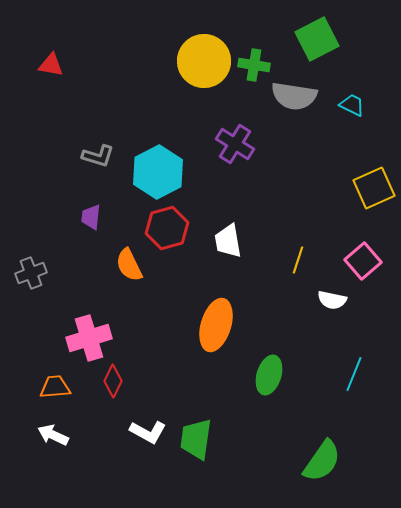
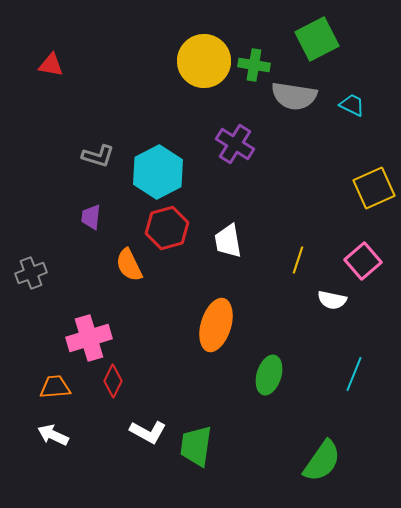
green trapezoid: moved 7 px down
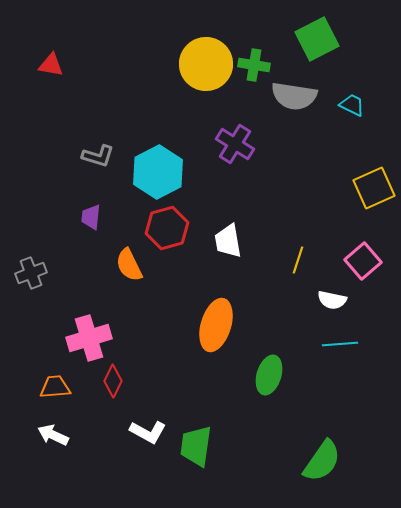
yellow circle: moved 2 px right, 3 px down
cyan line: moved 14 px left, 30 px up; rotated 64 degrees clockwise
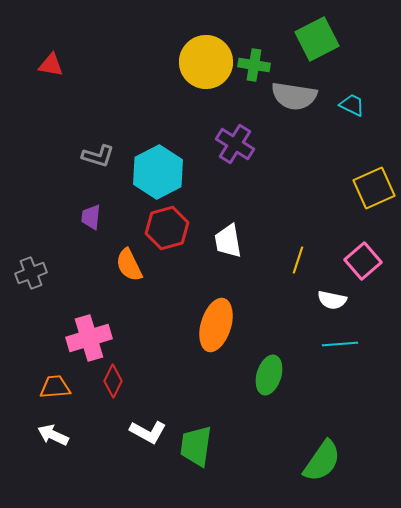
yellow circle: moved 2 px up
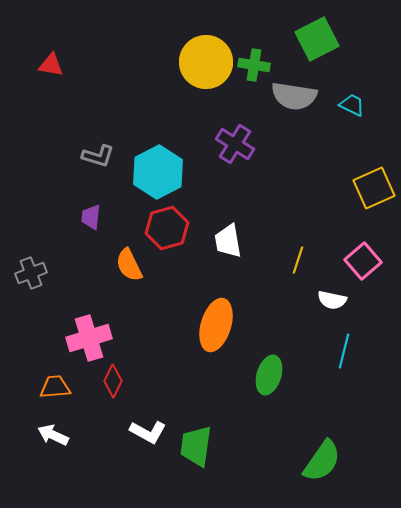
cyan line: moved 4 px right, 7 px down; rotated 72 degrees counterclockwise
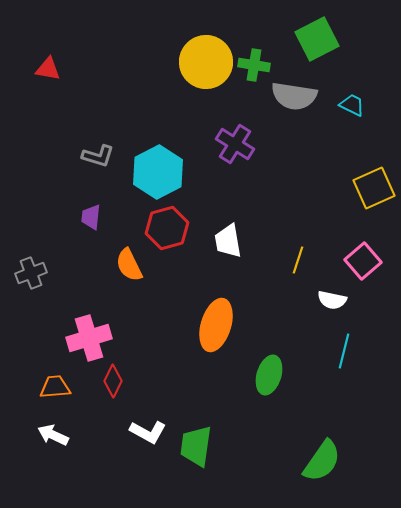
red triangle: moved 3 px left, 4 px down
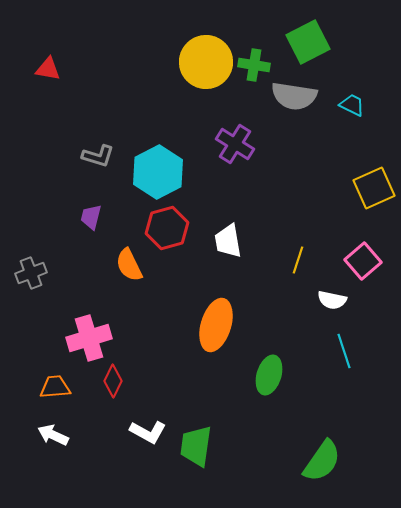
green square: moved 9 px left, 3 px down
purple trapezoid: rotated 8 degrees clockwise
cyan line: rotated 32 degrees counterclockwise
